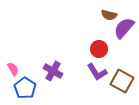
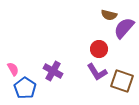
brown square: rotated 10 degrees counterclockwise
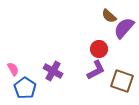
brown semicircle: moved 1 px down; rotated 28 degrees clockwise
purple L-shape: moved 1 px left, 2 px up; rotated 85 degrees counterclockwise
